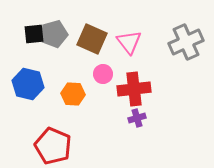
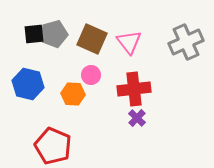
pink circle: moved 12 px left, 1 px down
purple cross: rotated 30 degrees counterclockwise
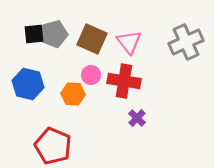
red cross: moved 10 px left, 8 px up; rotated 16 degrees clockwise
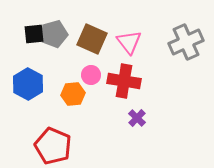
blue hexagon: rotated 16 degrees clockwise
orange hexagon: rotated 10 degrees counterclockwise
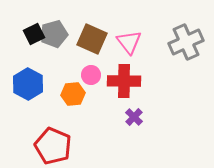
black square: rotated 20 degrees counterclockwise
red cross: rotated 8 degrees counterclockwise
purple cross: moved 3 px left, 1 px up
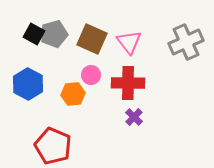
black square: rotated 35 degrees counterclockwise
red cross: moved 4 px right, 2 px down
